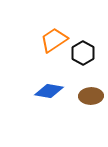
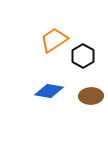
black hexagon: moved 3 px down
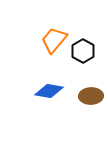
orange trapezoid: rotated 16 degrees counterclockwise
black hexagon: moved 5 px up
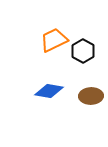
orange trapezoid: rotated 24 degrees clockwise
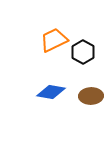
black hexagon: moved 1 px down
blue diamond: moved 2 px right, 1 px down
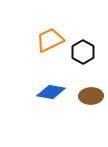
orange trapezoid: moved 4 px left
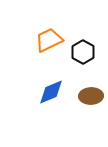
orange trapezoid: moved 1 px left
blue diamond: rotated 32 degrees counterclockwise
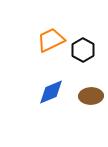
orange trapezoid: moved 2 px right
black hexagon: moved 2 px up
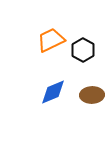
blue diamond: moved 2 px right
brown ellipse: moved 1 px right, 1 px up
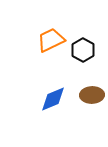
blue diamond: moved 7 px down
